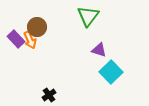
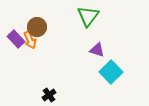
purple triangle: moved 2 px left
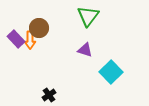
brown circle: moved 2 px right, 1 px down
orange arrow: rotated 24 degrees clockwise
purple triangle: moved 12 px left
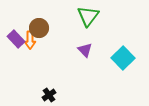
purple triangle: rotated 28 degrees clockwise
cyan square: moved 12 px right, 14 px up
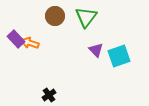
green triangle: moved 2 px left, 1 px down
brown circle: moved 16 px right, 12 px up
orange arrow: moved 3 px down; rotated 108 degrees clockwise
purple triangle: moved 11 px right
cyan square: moved 4 px left, 2 px up; rotated 25 degrees clockwise
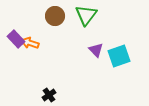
green triangle: moved 2 px up
